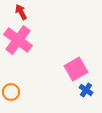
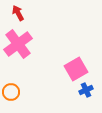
red arrow: moved 3 px left, 1 px down
pink cross: moved 4 px down; rotated 16 degrees clockwise
blue cross: rotated 32 degrees clockwise
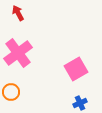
pink cross: moved 9 px down
blue cross: moved 6 px left, 13 px down
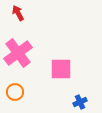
pink square: moved 15 px left; rotated 30 degrees clockwise
orange circle: moved 4 px right
blue cross: moved 1 px up
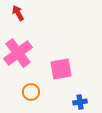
pink square: rotated 10 degrees counterclockwise
orange circle: moved 16 px right
blue cross: rotated 16 degrees clockwise
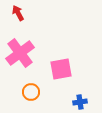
pink cross: moved 2 px right
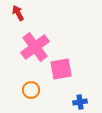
pink cross: moved 15 px right, 6 px up
orange circle: moved 2 px up
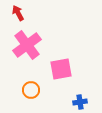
pink cross: moved 8 px left, 2 px up
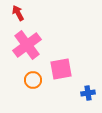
orange circle: moved 2 px right, 10 px up
blue cross: moved 8 px right, 9 px up
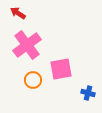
red arrow: rotated 28 degrees counterclockwise
blue cross: rotated 24 degrees clockwise
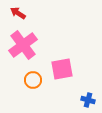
pink cross: moved 4 px left
pink square: moved 1 px right
blue cross: moved 7 px down
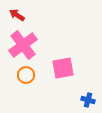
red arrow: moved 1 px left, 2 px down
pink square: moved 1 px right, 1 px up
orange circle: moved 7 px left, 5 px up
